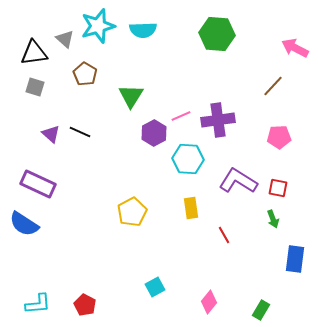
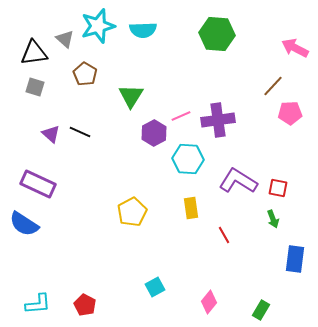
pink pentagon: moved 11 px right, 24 px up
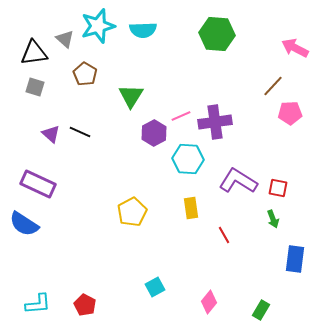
purple cross: moved 3 px left, 2 px down
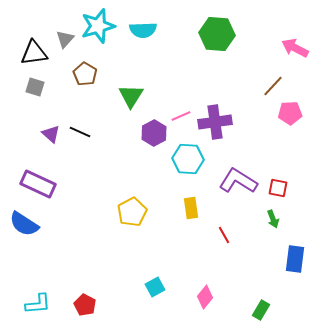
gray triangle: rotated 30 degrees clockwise
pink diamond: moved 4 px left, 5 px up
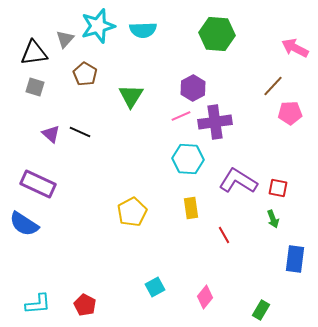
purple hexagon: moved 39 px right, 45 px up
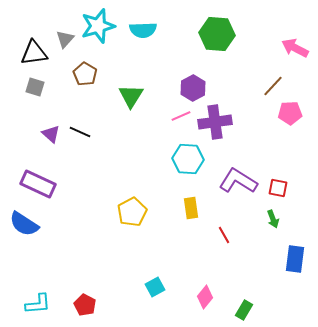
green rectangle: moved 17 px left
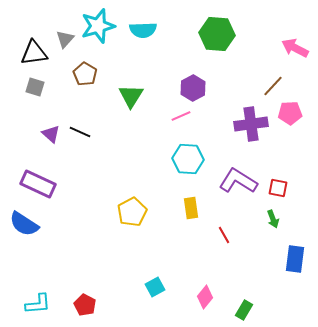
purple cross: moved 36 px right, 2 px down
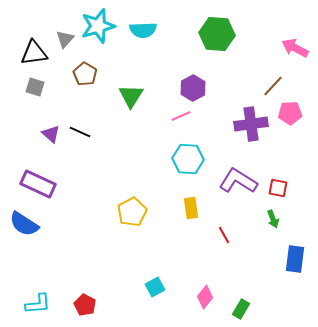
green rectangle: moved 3 px left, 1 px up
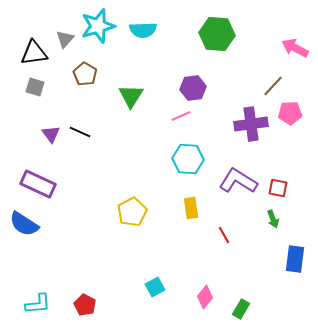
purple hexagon: rotated 20 degrees clockwise
purple triangle: rotated 12 degrees clockwise
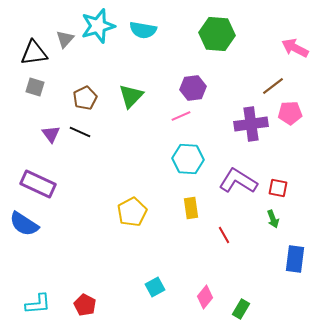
cyan semicircle: rotated 12 degrees clockwise
brown pentagon: moved 24 px down; rotated 15 degrees clockwise
brown line: rotated 10 degrees clockwise
green triangle: rotated 12 degrees clockwise
